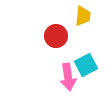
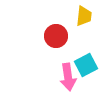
yellow trapezoid: moved 1 px right
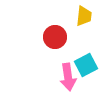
red circle: moved 1 px left, 1 px down
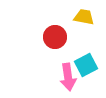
yellow trapezoid: moved 1 px down; rotated 85 degrees counterclockwise
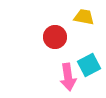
cyan square: moved 3 px right
